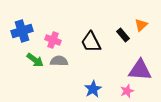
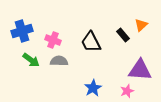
green arrow: moved 4 px left
blue star: moved 1 px up
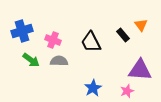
orange triangle: rotated 24 degrees counterclockwise
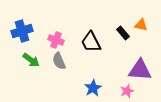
orange triangle: rotated 40 degrees counterclockwise
black rectangle: moved 2 px up
pink cross: moved 3 px right
gray semicircle: rotated 114 degrees counterclockwise
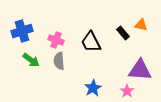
gray semicircle: rotated 18 degrees clockwise
pink star: rotated 16 degrees counterclockwise
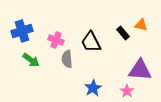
gray semicircle: moved 8 px right, 2 px up
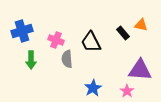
green arrow: rotated 54 degrees clockwise
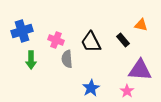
black rectangle: moved 7 px down
blue star: moved 2 px left
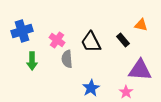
pink cross: moved 1 px right; rotated 14 degrees clockwise
green arrow: moved 1 px right, 1 px down
pink star: moved 1 px left, 1 px down
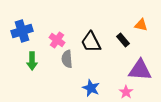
blue star: rotated 18 degrees counterclockwise
